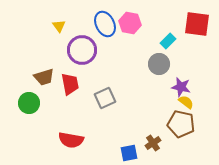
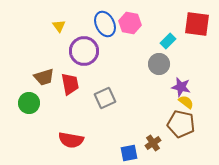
purple circle: moved 2 px right, 1 px down
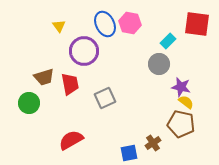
red semicircle: rotated 140 degrees clockwise
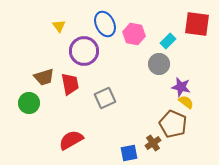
pink hexagon: moved 4 px right, 11 px down
brown pentagon: moved 8 px left; rotated 12 degrees clockwise
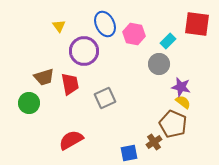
yellow semicircle: moved 3 px left
brown cross: moved 1 px right, 1 px up
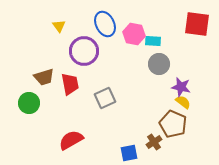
cyan rectangle: moved 15 px left; rotated 49 degrees clockwise
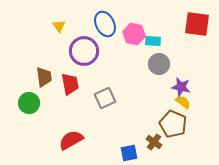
brown trapezoid: rotated 80 degrees counterclockwise
brown cross: rotated 21 degrees counterclockwise
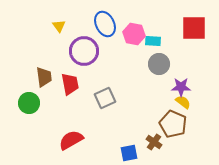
red square: moved 3 px left, 4 px down; rotated 8 degrees counterclockwise
purple star: rotated 12 degrees counterclockwise
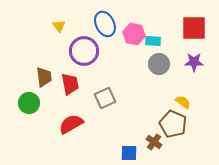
purple star: moved 13 px right, 25 px up
red semicircle: moved 16 px up
blue square: rotated 12 degrees clockwise
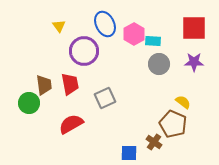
pink hexagon: rotated 20 degrees clockwise
brown trapezoid: moved 8 px down
